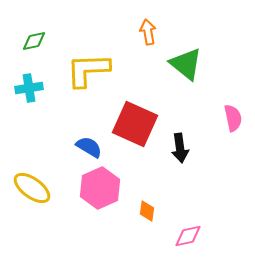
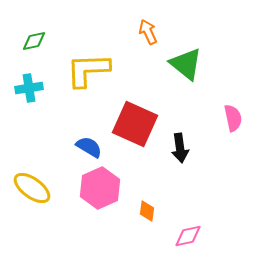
orange arrow: rotated 15 degrees counterclockwise
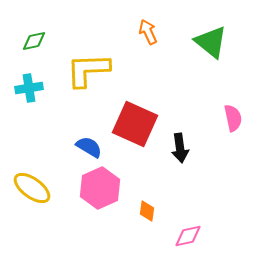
green triangle: moved 25 px right, 22 px up
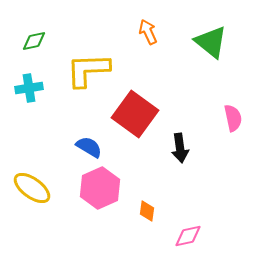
red square: moved 10 px up; rotated 12 degrees clockwise
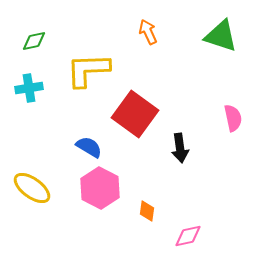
green triangle: moved 10 px right, 6 px up; rotated 21 degrees counterclockwise
pink hexagon: rotated 9 degrees counterclockwise
